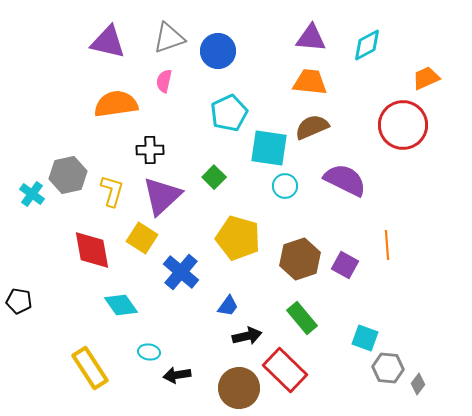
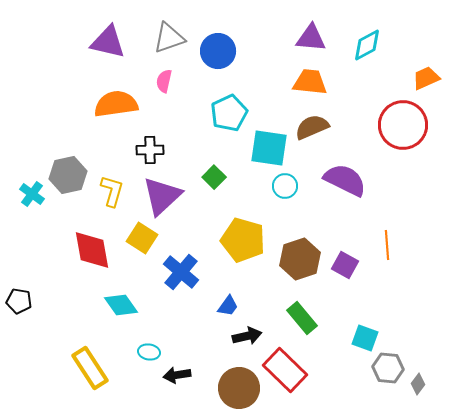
yellow pentagon at (238, 238): moved 5 px right, 2 px down
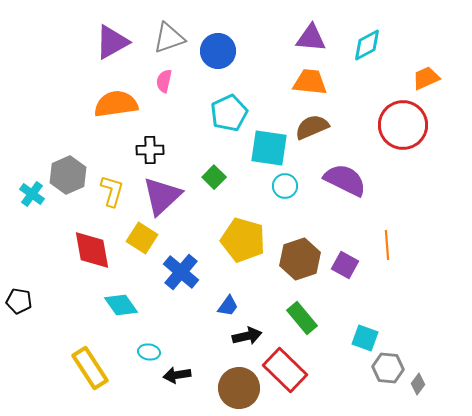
purple triangle at (108, 42): moved 4 px right; rotated 42 degrees counterclockwise
gray hexagon at (68, 175): rotated 12 degrees counterclockwise
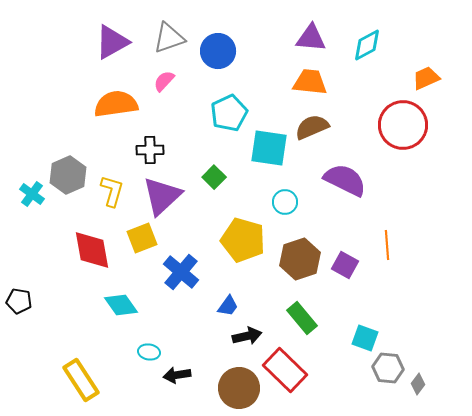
pink semicircle at (164, 81): rotated 30 degrees clockwise
cyan circle at (285, 186): moved 16 px down
yellow square at (142, 238): rotated 36 degrees clockwise
yellow rectangle at (90, 368): moved 9 px left, 12 px down
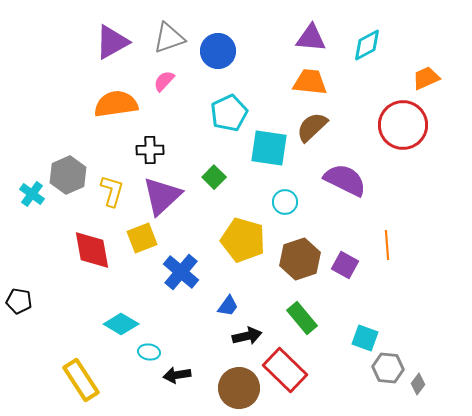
brown semicircle at (312, 127): rotated 20 degrees counterclockwise
cyan diamond at (121, 305): moved 19 px down; rotated 24 degrees counterclockwise
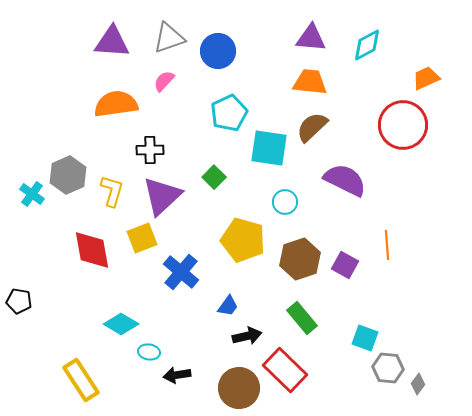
purple triangle at (112, 42): rotated 33 degrees clockwise
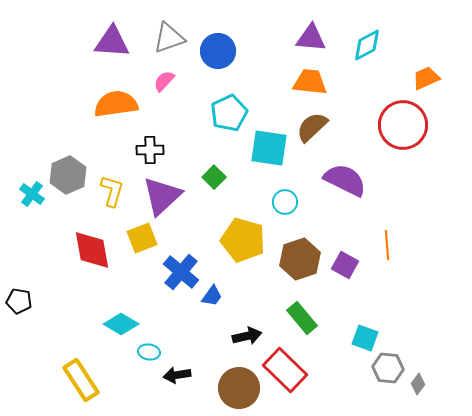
blue trapezoid at (228, 306): moved 16 px left, 10 px up
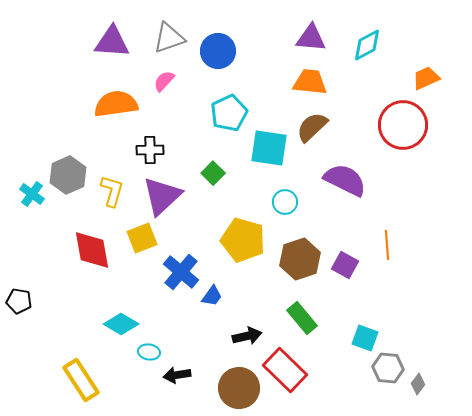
green square at (214, 177): moved 1 px left, 4 px up
